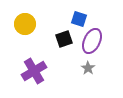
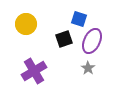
yellow circle: moved 1 px right
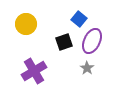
blue square: rotated 21 degrees clockwise
black square: moved 3 px down
gray star: moved 1 px left
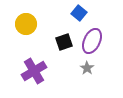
blue square: moved 6 px up
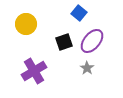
purple ellipse: rotated 15 degrees clockwise
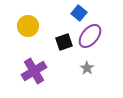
yellow circle: moved 2 px right, 2 px down
purple ellipse: moved 2 px left, 5 px up
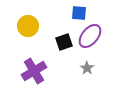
blue square: rotated 35 degrees counterclockwise
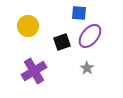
black square: moved 2 px left
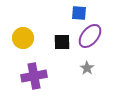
yellow circle: moved 5 px left, 12 px down
black square: rotated 18 degrees clockwise
purple cross: moved 5 px down; rotated 20 degrees clockwise
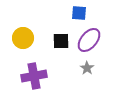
purple ellipse: moved 1 px left, 4 px down
black square: moved 1 px left, 1 px up
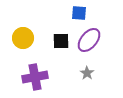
gray star: moved 5 px down
purple cross: moved 1 px right, 1 px down
